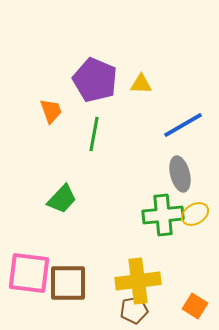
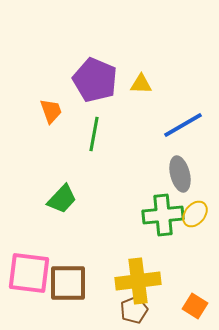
yellow ellipse: rotated 20 degrees counterclockwise
brown pentagon: rotated 12 degrees counterclockwise
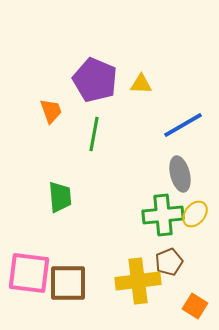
green trapezoid: moved 2 px left, 2 px up; rotated 48 degrees counterclockwise
brown pentagon: moved 35 px right, 48 px up
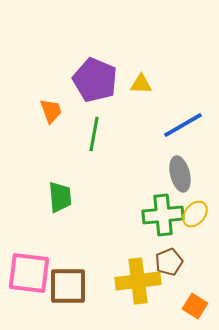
brown square: moved 3 px down
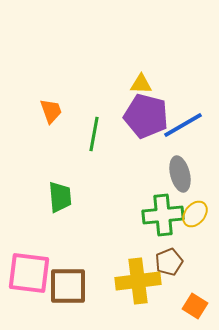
purple pentagon: moved 51 px right, 36 px down; rotated 9 degrees counterclockwise
